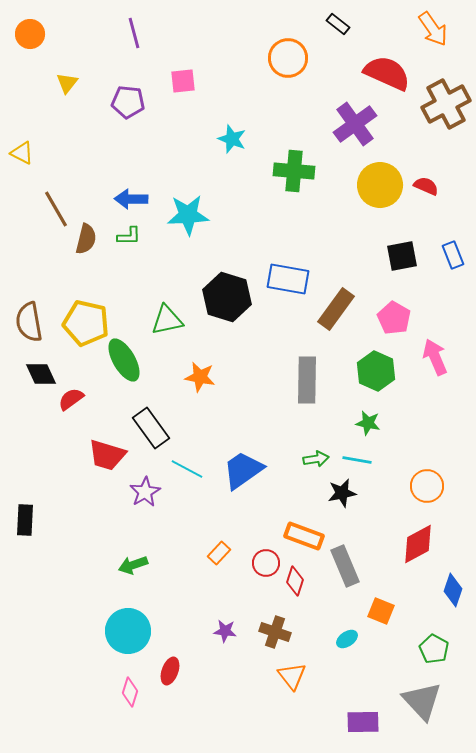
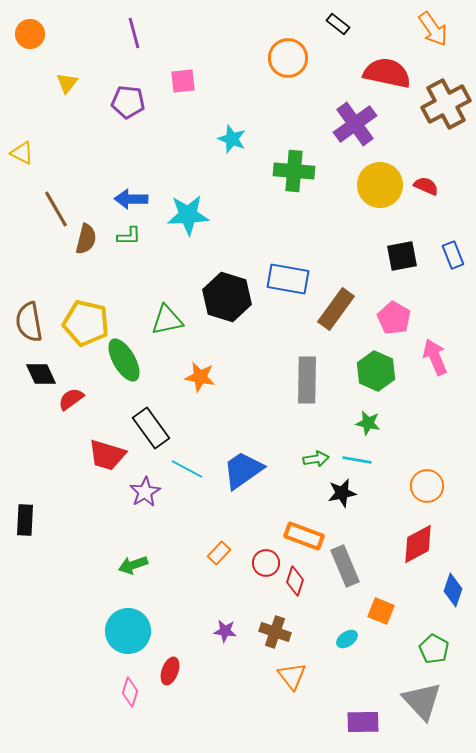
red semicircle at (387, 73): rotated 12 degrees counterclockwise
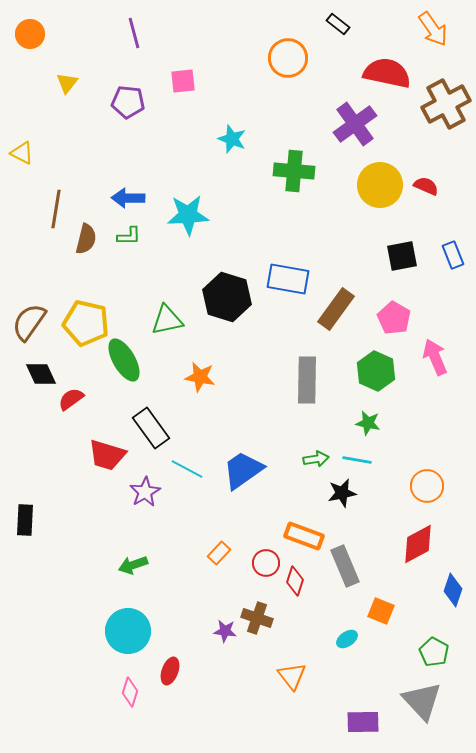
blue arrow at (131, 199): moved 3 px left, 1 px up
brown line at (56, 209): rotated 39 degrees clockwise
brown semicircle at (29, 322): rotated 45 degrees clockwise
brown cross at (275, 632): moved 18 px left, 14 px up
green pentagon at (434, 649): moved 3 px down
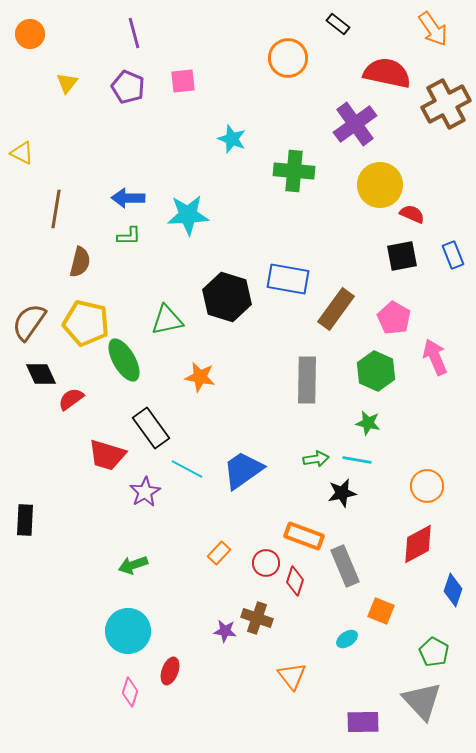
purple pentagon at (128, 102): moved 15 px up; rotated 16 degrees clockwise
red semicircle at (426, 186): moved 14 px left, 28 px down
brown semicircle at (86, 239): moved 6 px left, 23 px down
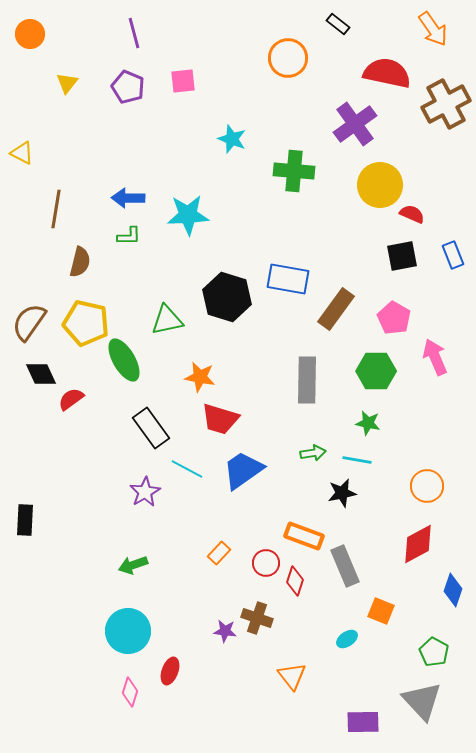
green hexagon at (376, 371): rotated 24 degrees counterclockwise
red trapezoid at (107, 455): moved 113 px right, 36 px up
green arrow at (316, 459): moved 3 px left, 6 px up
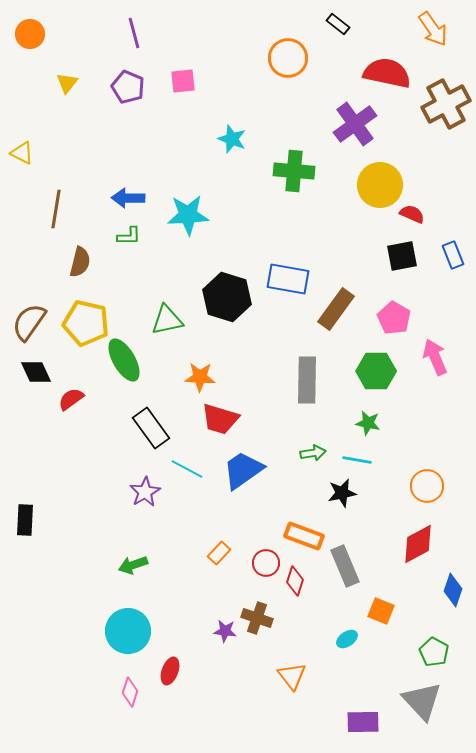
black diamond at (41, 374): moved 5 px left, 2 px up
orange star at (200, 377): rotated 8 degrees counterclockwise
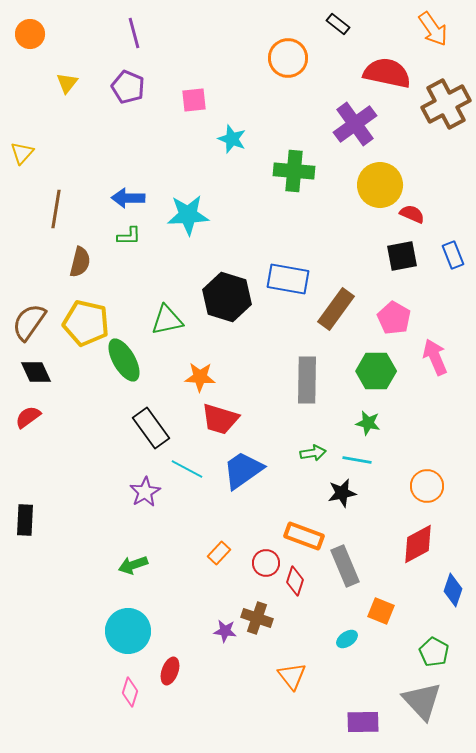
pink square at (183, 81): moved 11 px right, 19 px down
yellow triangle at (22, 153): rotated 45 degrees clockwise
red semicircle at (71, 399): moved 43 px left, 18 px down
